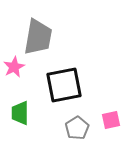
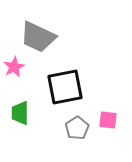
gray trapezoid: rotated 105 degrees clockwise
black square: moved 1 px right, 2 px down
pink square: moved 3 px left; rotated 18 degrees clockwise
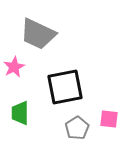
gray trapezoid: moved 3 px up
pink square: moved 1 px right, 1 px up
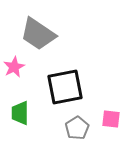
gray trapezoid: rotated 9 degrees clockwise
pink square: moved 2 px right
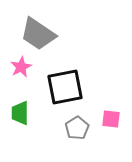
pink star: moved 7 px right
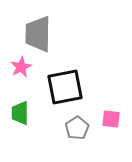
gray trapezoid: rotated 57 degrees clockwise
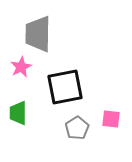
green trapezoid: moved 2 px left
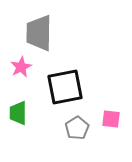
gray trapezoid: moved 1 px right, 1 px up
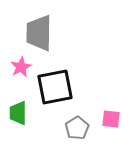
black square: moved 10 px left
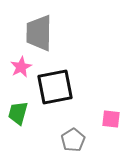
green trapezoid: rotated 15 degrees clockwise
gray pentagon: moved 4 px left, 12 px down
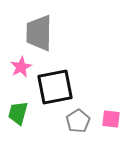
gray pentagon: moved 5 px right, 19 px up
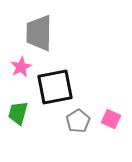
pink square: rotated 18 degrees clockwise
